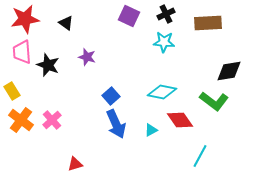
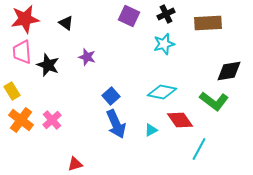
cyan star: moved 2 px down; rotated 20 degrees counterclockwise
cyan line: moved 1 px left, 7 px up
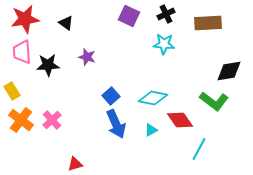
cyan star: rotated 20 degrees clockwise
black star: rotated 25 degrees counterclockwise
cyan diamond: moved 9 px left, 6 px down
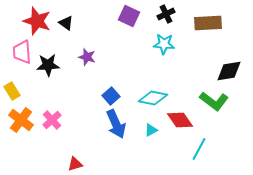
red star: moved 12 px right, 2 px down; rotated 28 degrees clockwise
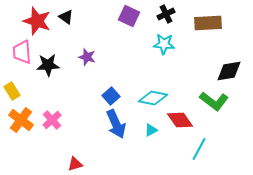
black triangle: moved 6 px up
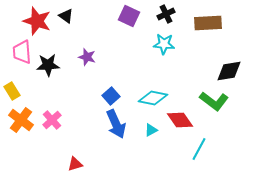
black triangle: moved 1 px up
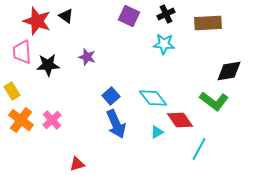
cyan diamond: rotated 40 degrees clockwise
cyan triangle: moved 6 px right, 2 px down
red triangle: moved 2 px right
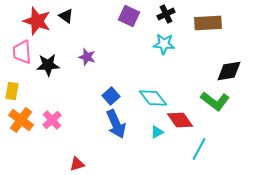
yellow rectangle: rotated 42 degrees clockwise
green L-shape: moved 1 px right
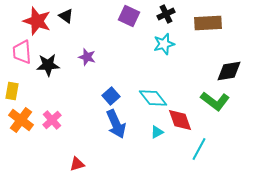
cyan star: rotated 20 degrees counterclockwise
red diamond: rotated 16 degrees clockwise
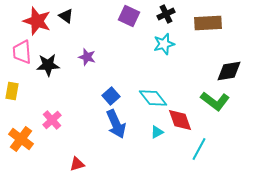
orange cross: moved 19 px down
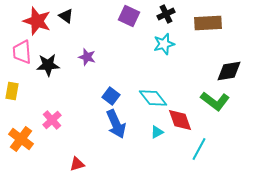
blue square: rotated 12 degrees counterclockwise
